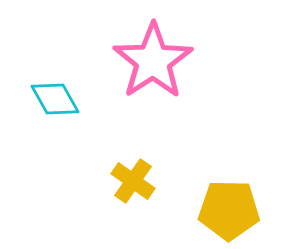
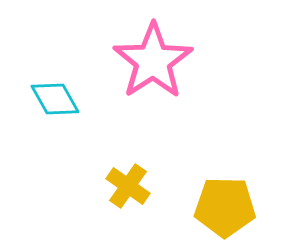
yellow cross: moved 5 px left, 5 px down
yellow pentagon: moved 4 px left, 3 px up
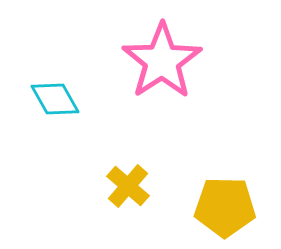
pink star: moved 9 px right
yellow cross: rotated 6 degrees clockwise
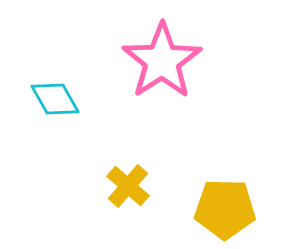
yellow pentagon: moved 2 px down
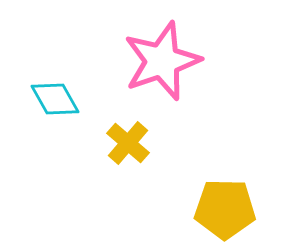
pink star: rotated 14 degrees clockwise
yellow cross: moved 43 px up
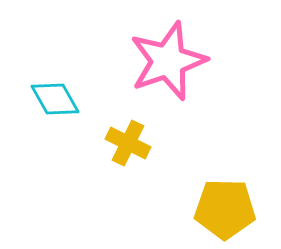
pink star: moved 6 px right
yellow cross: rotated 15 degrees counterclockwise
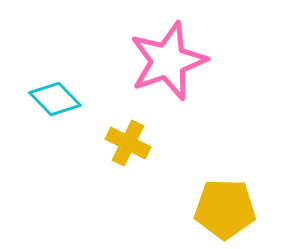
cyan diamond: rotated 15 degrees counterclockwise
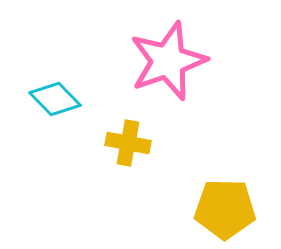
yellow cross: rotated 15 degrees counterclockwise
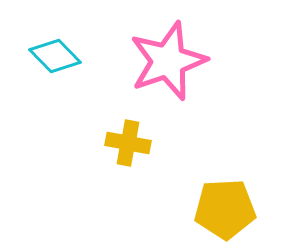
cyan diamond: moved 43 px up
yellow pentagon: rotated 4 degrees counterclockwise
